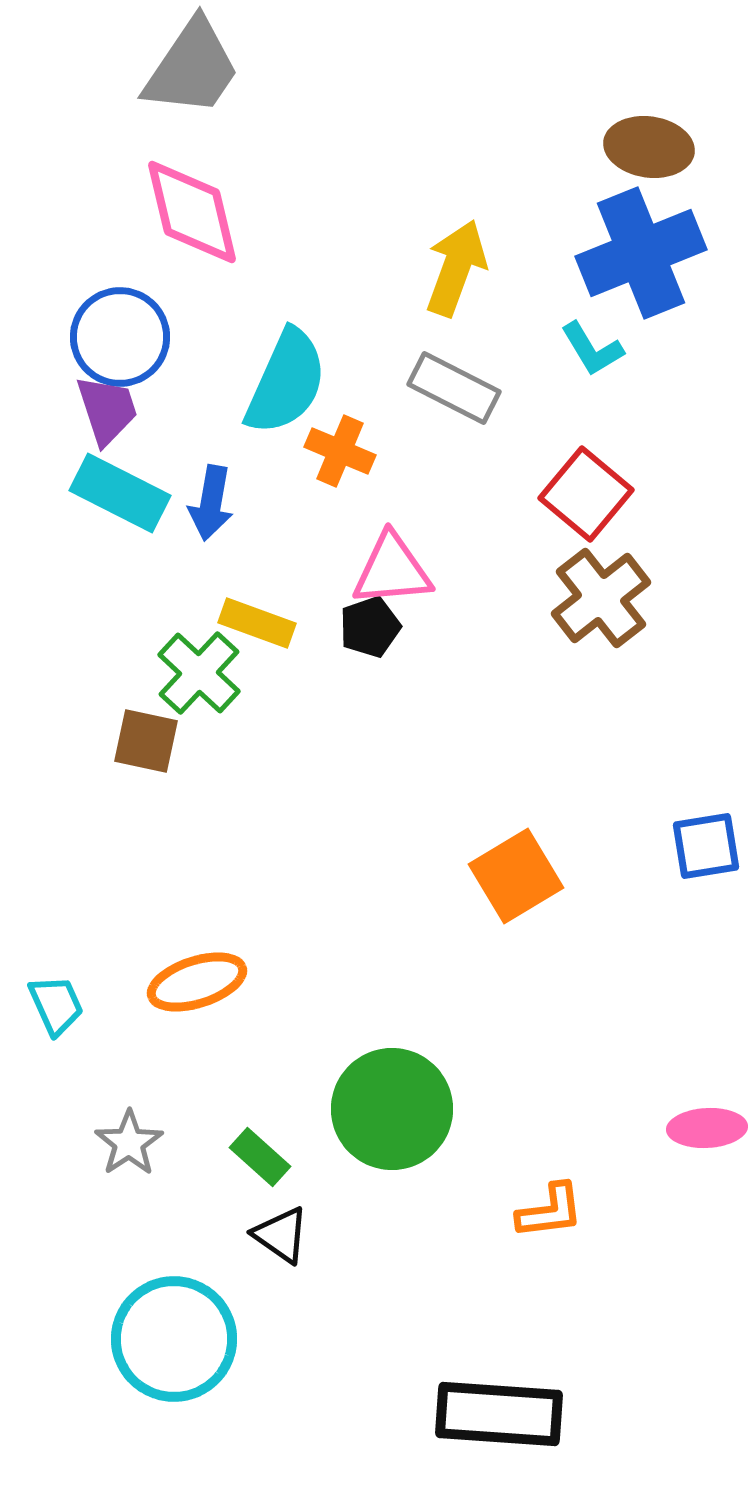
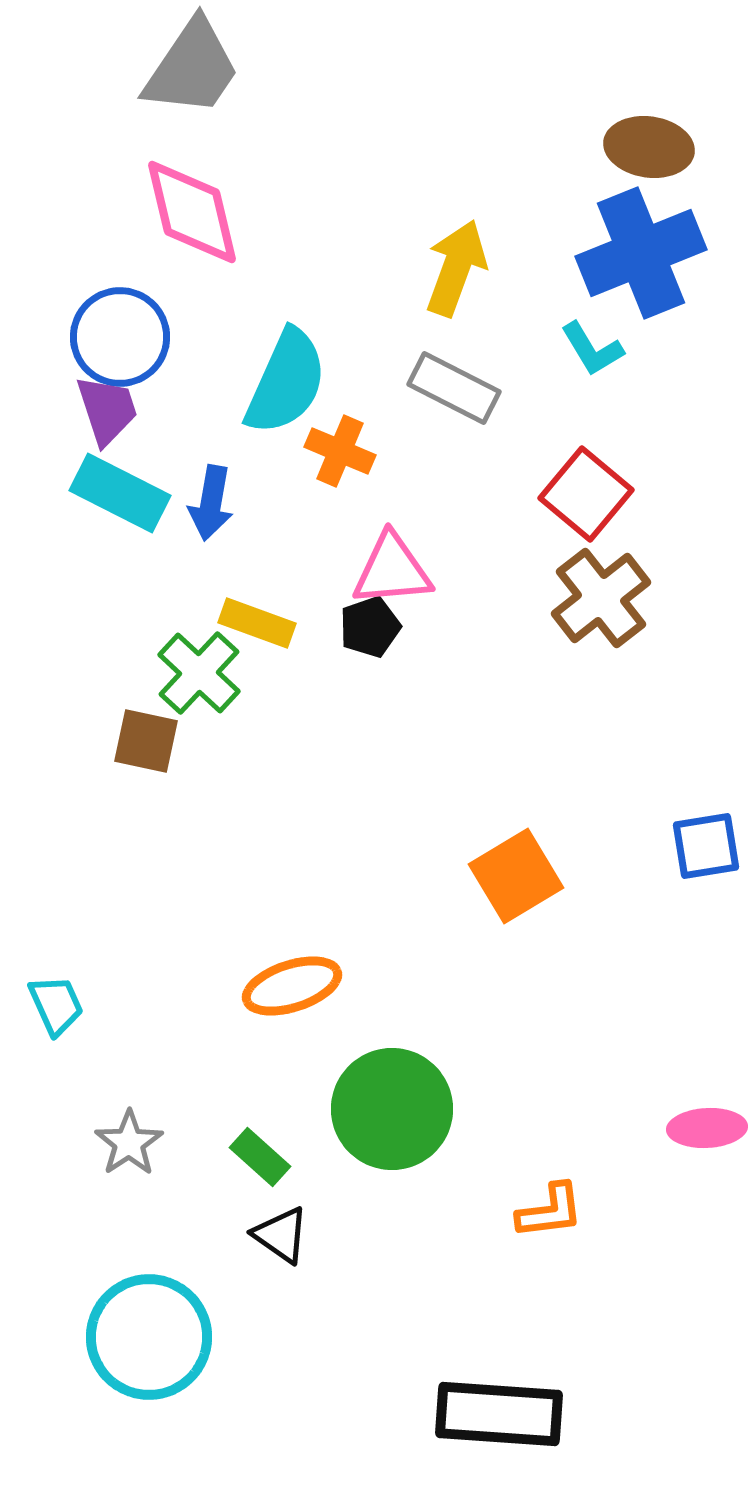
orange ellipse: moved 95 px right, 4 px down
cyan circle: moved 25 px left, 2 px up
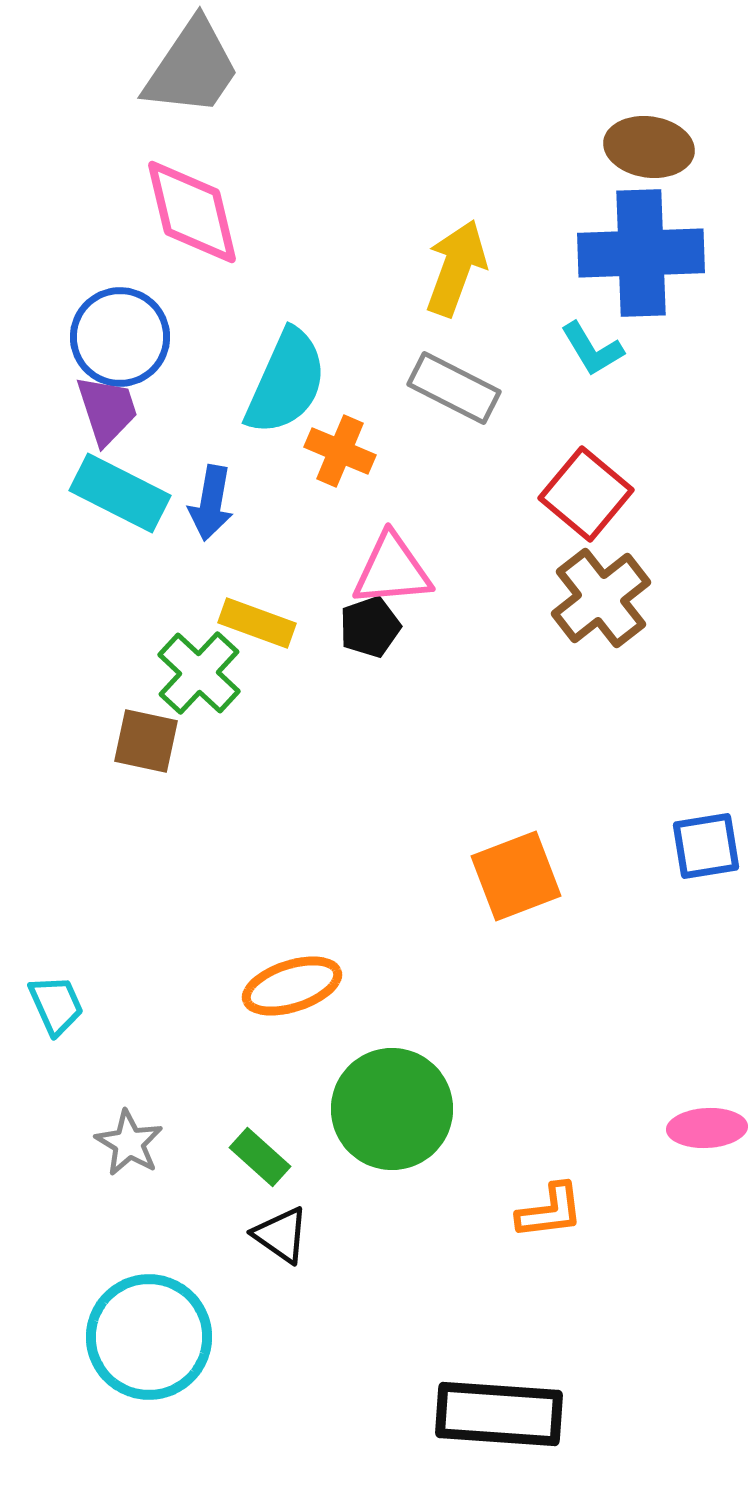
blue cross: rotated 20 degrees clockwise
orange square: rotated 10 degrees clockwise
gray star: rotated 8 degrees counterclockwise
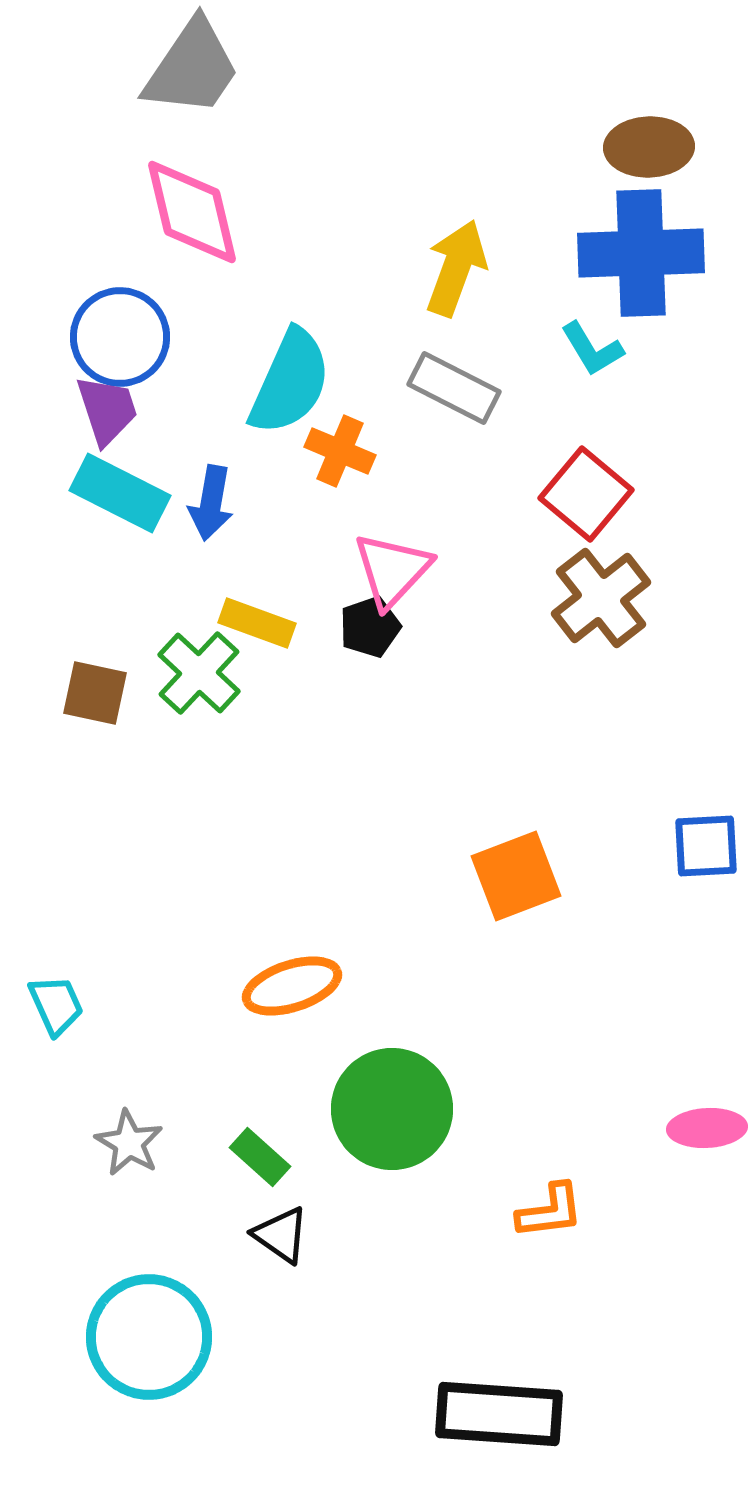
brown ellipse: rotated 10 degrees counterclockwise
cyan semicircle: moved 4 px right
pink triangle: rotated 42 degrees counterclockwise
brown square: moved 51 px left, 48 px up
blue square: rotated 6 degrees clockwise
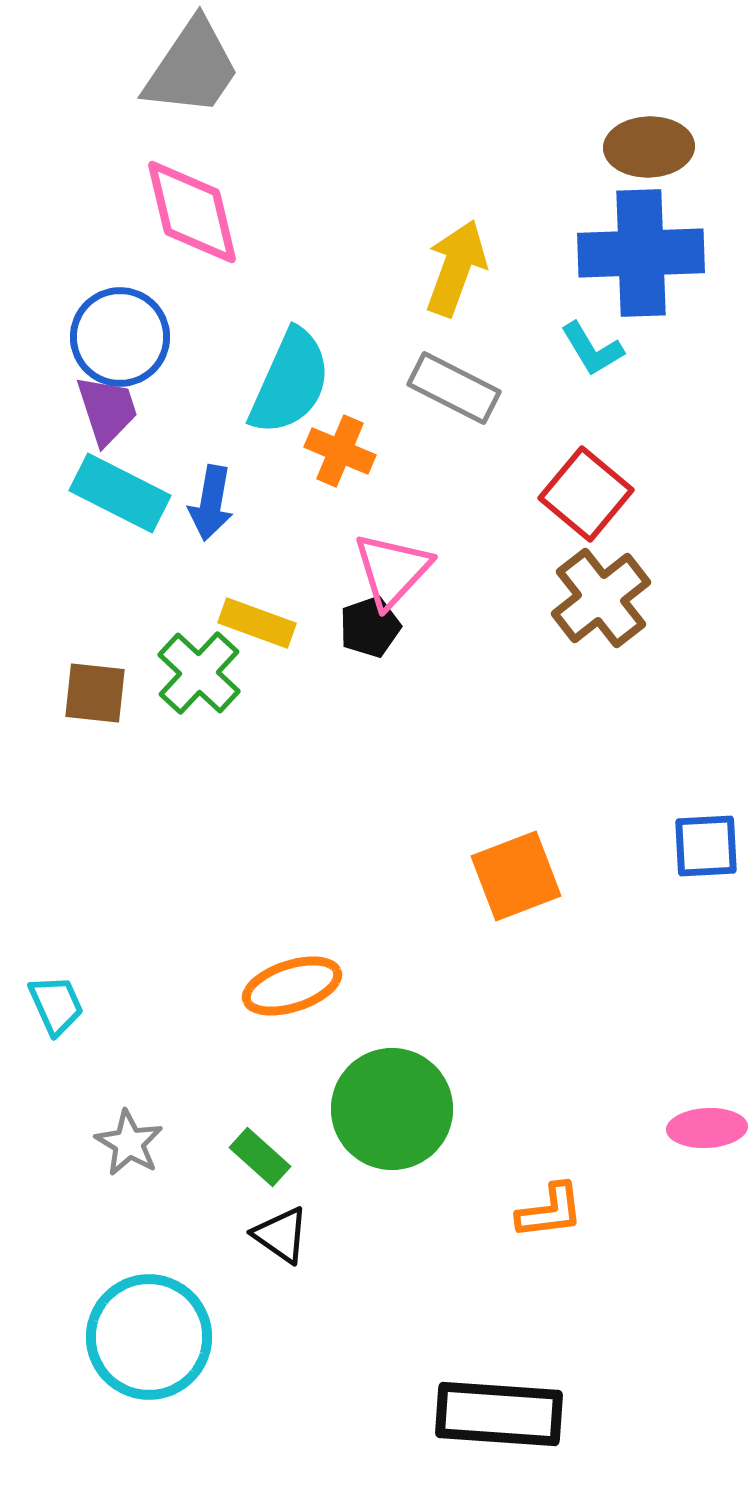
brown square: rotated 6 degrees counterclockwise
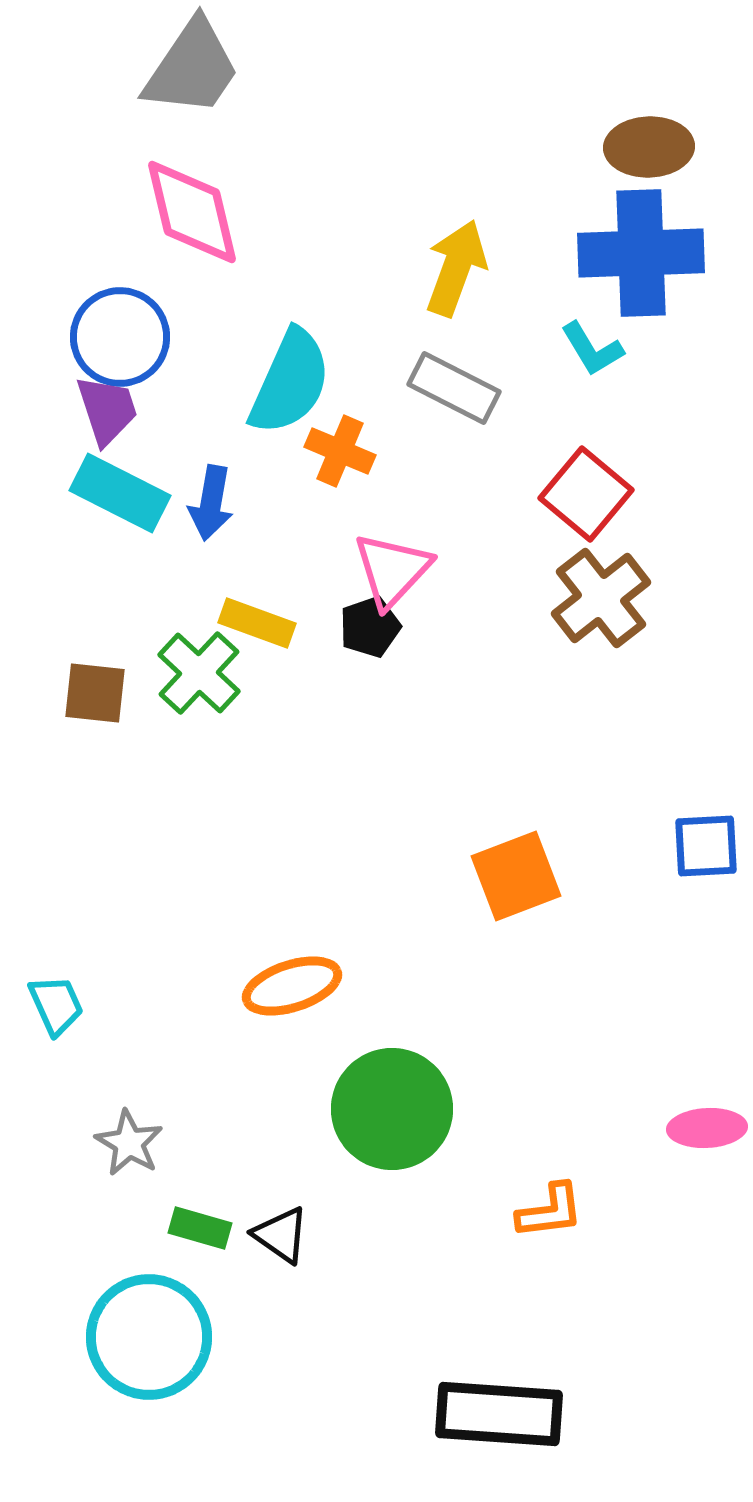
green rectangle: moved 60 px left, 71 px down; rotated 26 degrees counterclockwise
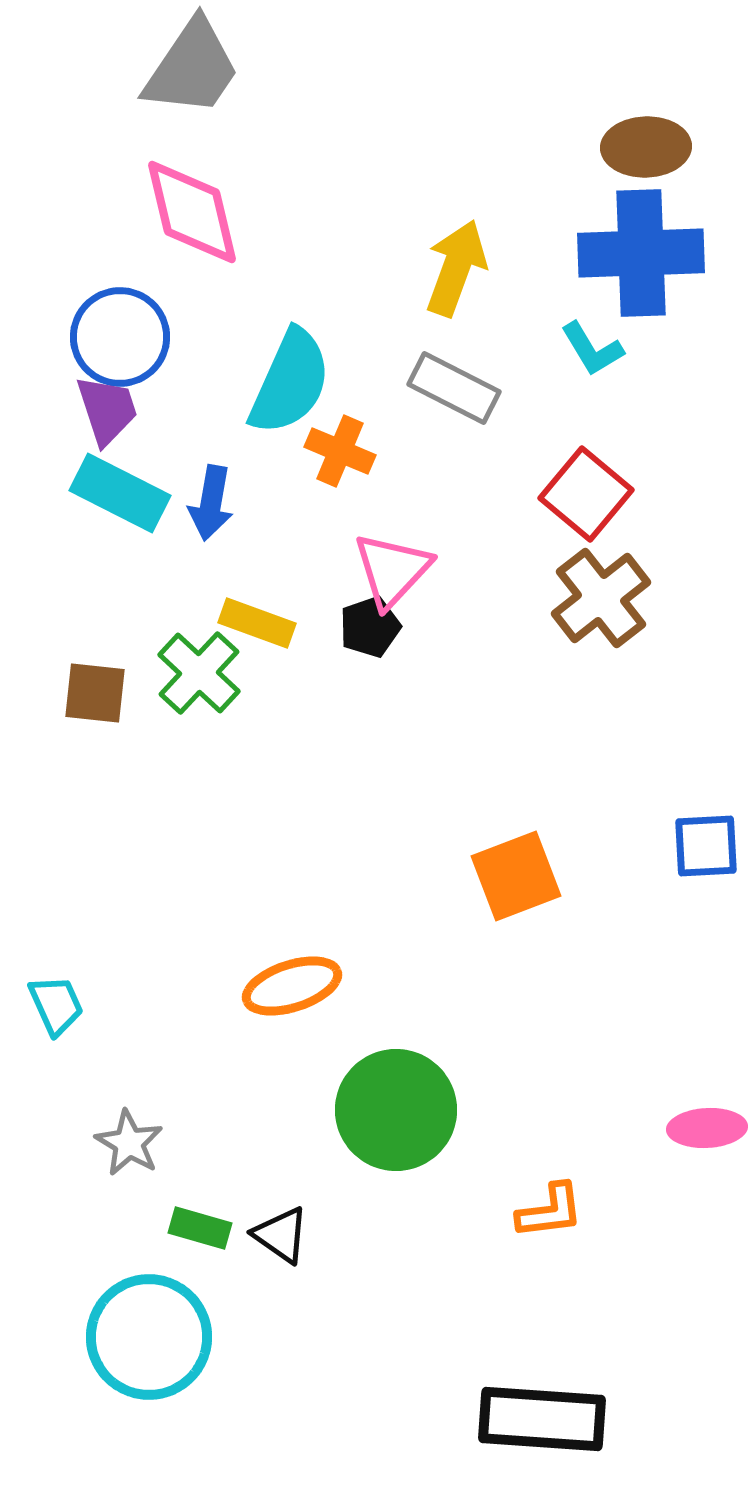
brown ellipse: moved 3 px left
green circle: moved 4 px right, 1 px down
black rectangle: moved 43 px right, 5 px down
